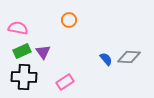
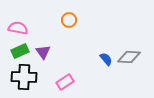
green rectangle: moved 2 px left
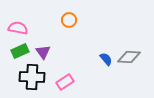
black cross: moved 8 px right
